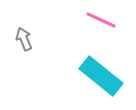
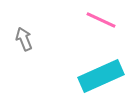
cyan rectangle: rotated 63 degrees counterclockwise
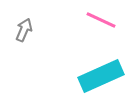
gray arrow: moved 9 px up; rotated 45 degrees clockwise
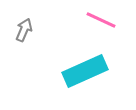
cyan rectangle: moved 16 px left, 5 px up
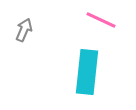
cyan rectangle: moved 2 px right, 1 px down; rotated 60 degrees counterclockwise
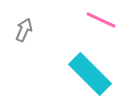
cyan rectangle: moved 3 px right, 2 px down; rotated 51 degrees counterclockwise
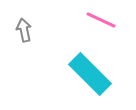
gray arrow: rotated 35 degrees counterclockwise
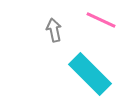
gray arrow: moved 30 px right
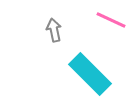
pink line: moved 10 px right
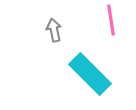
pink line: rotated 56 degrees clockwise
